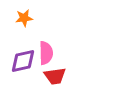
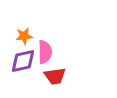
orange star: moved 18 px down
pink semicircle: moved 1 px left, 1 px up
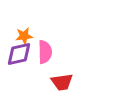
purple diamond: moved 4 px left, 7 px up
red trapezoid: moved 7 px right, 6 px down
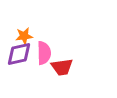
pink semicircle: moved 1 px left, 1 px down
red trapezoid: moved 15 px up
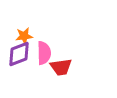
purple diamond: rotated 8 degrees counterclockwise
red trapezoid: moved 1 px left
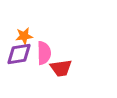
purple diamond: rotated 12 degrees clockwise
red trapezoid: moved 1 px down
